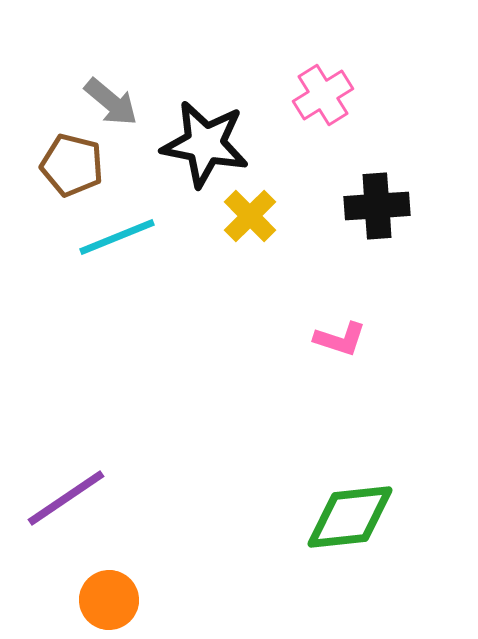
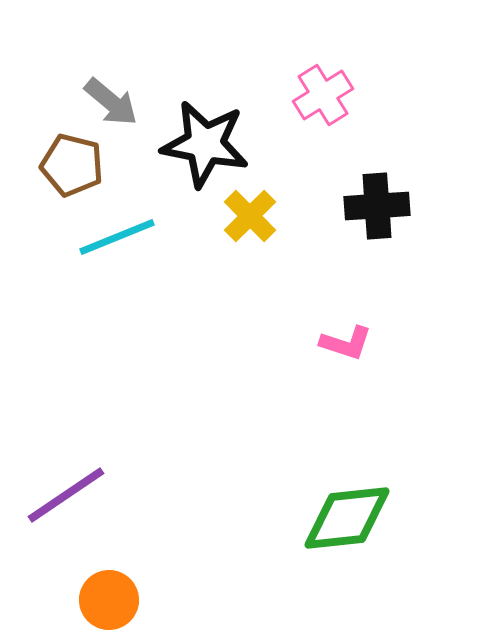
pink L-shape: moved 6 px right, 4 px down
purple line: moved 3 px up
green diamond: moved 3 px left, 1 px down
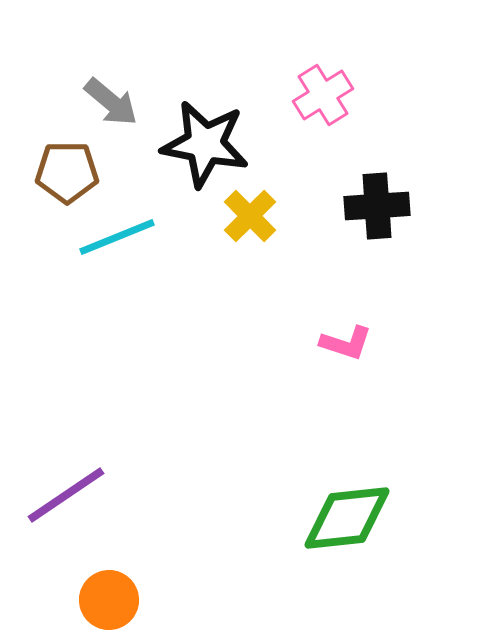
brown pentagon: moved 5 px left, 7 px down; rotated 14 degrees counterclockwise
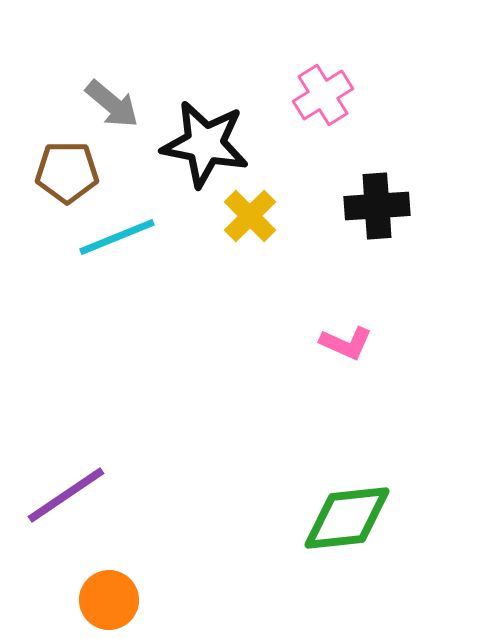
gray arrow: moved 1 px right, 2 px down
pink L-shape: rotated 6 degrees clockwise
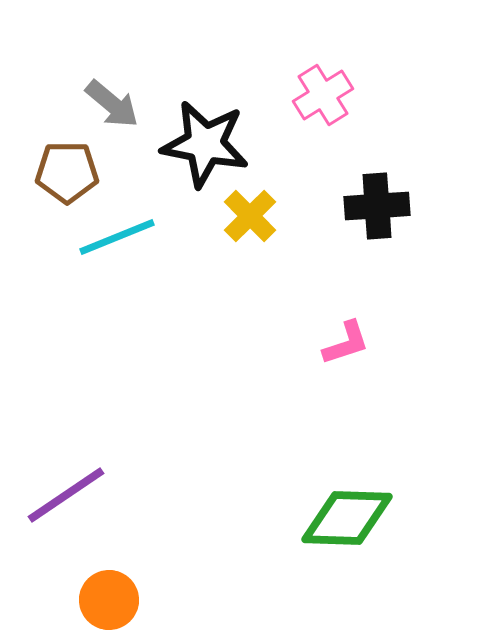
pink L-shape: rotated 42 degrees counterclockwise
green diamond: rotated 8 degrees clockwise
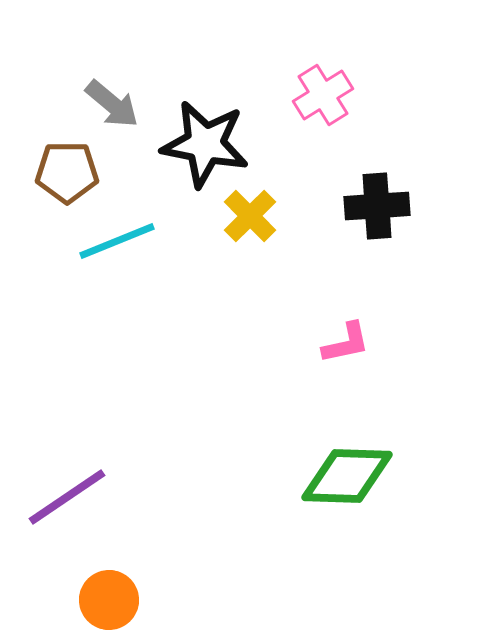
cyan line: moved 4 px down
pink L-shape: rotated 6 degrees clockwise
purple line: moved 1 px right, 2 px down
green diamond: moved 42 px up
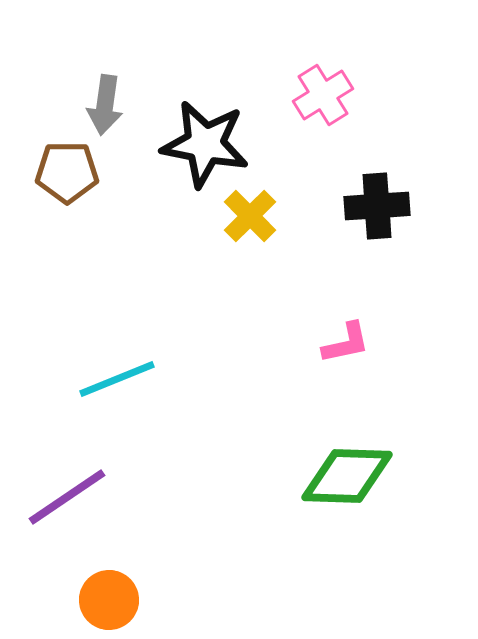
gray arrow: moved 7 px left, 1 px down; rotated 58 degrees clockwise
cyan line: moved 138 px down
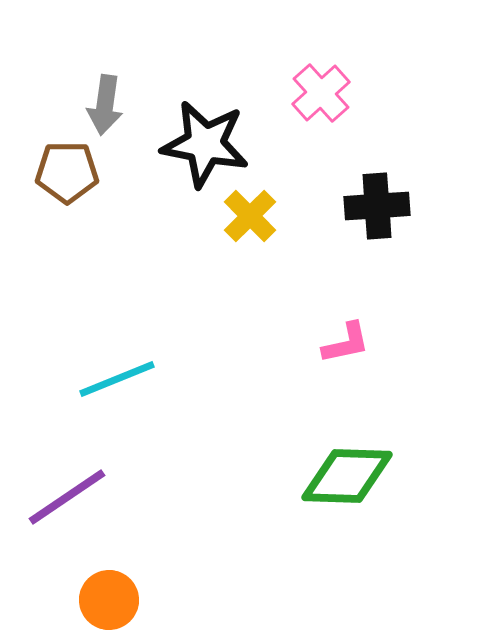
pink cross: moved 2 px left, 2 px up; rotated 10 degrees counterclockwise
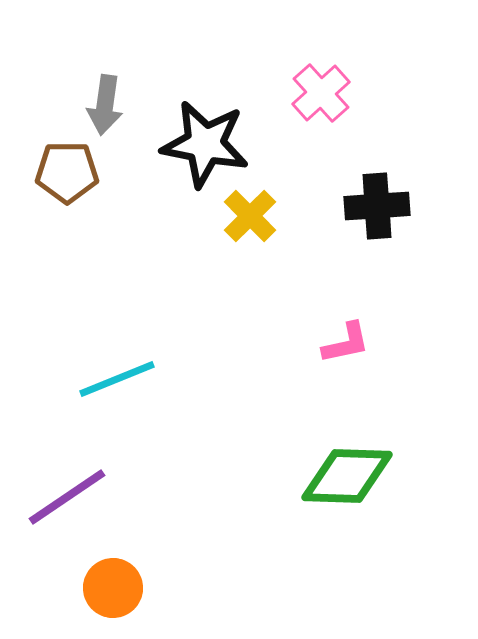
orange circle: moved 4 px right, 12 px up
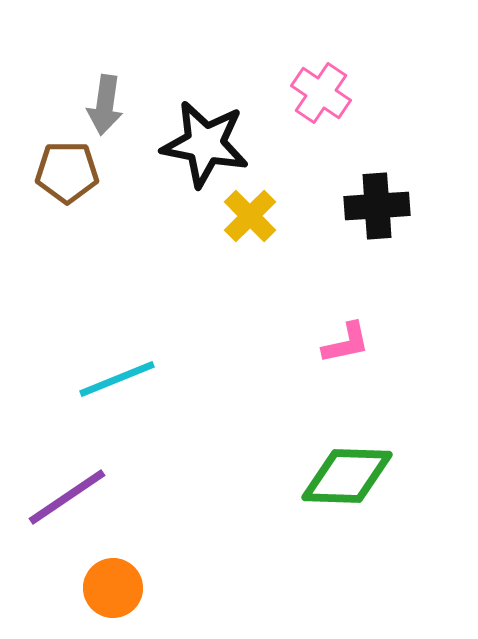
pink cross: rotated 14 degrees counterclockwise
